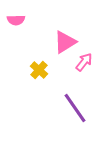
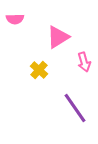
pink semicircle: moved 1 px left, 1 px up
pink triangle: moved 7 px left, 5 px up
pink arrow: rotated 126 degrees clockwise
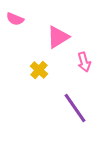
pink semicircle: rotated 24 degrees clockwise
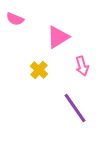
pink arrow: moved 2 px left, 4 px down
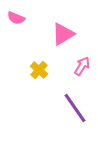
pink semicircle: moved 1 px right, 1 px up
pink triangle: moved 5 px right, 3 px up
pink arrow: rotated 132 degrees counterclockwise
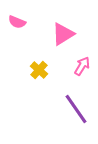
pink semicircle: moved 1 px right, 4 px down
purple line: moved 1 px right, 1 px down
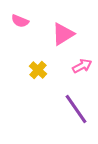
pink semicircle: moved 3 px right, 1 px up
pink arrow: rotated 30 degrees clockwise
yellow cross: moved 1 px left
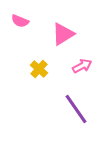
yellow cross: moved 1 px right, 1 px up
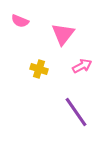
pink triangle: rotated 20 degrees counterclockwise
yellow cross: rotated 24 degrees counterclockwise
purple line: moved 3 px down
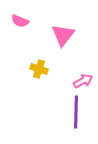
pink triangle: moved 1 px down
pink arrow: moved 1 px right, 15 px down
purple line: rotated 36 degrees clockwise
